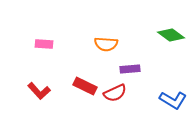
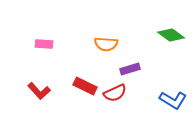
purple rectangle: rotated 12 degrees counterclockwise
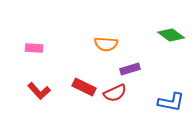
pink rectangle: moved 10 px left, 4 px down
red rectangle: moved 1 px left, 1 px down
blue L-shape: moved 2 px left, 2 px down; rotated 20 degrees counterclockwise
